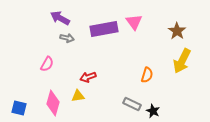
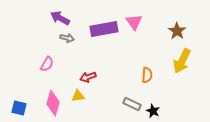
orange semicircle: rotated 14 degrees counterclockwise
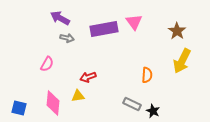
pink diamond: rotated 10 degrees counterclockwise
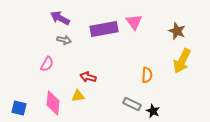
brown star: rotated 12 degrees counterclockwise
gray arrow: moved 3 px left, 2 px down
red arrow: rotated 35 degrees clockwise
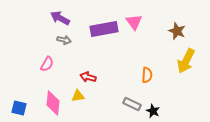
yellow arrow: moved 4 px right
